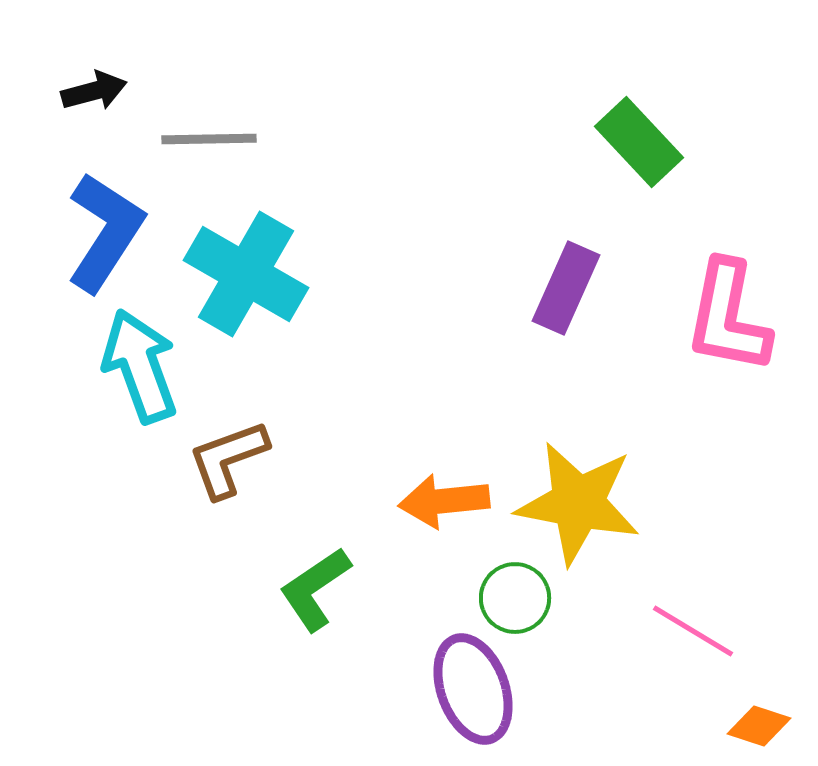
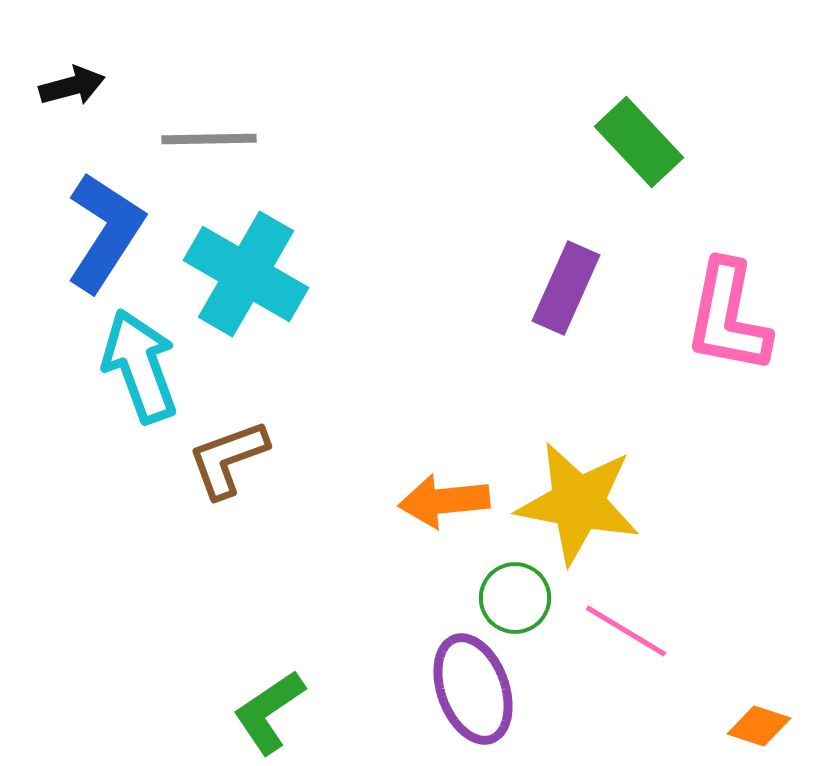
black arrow: moved 22 px left, 5 px up
green L-shape: moved 46 px left, 123 px down
pink line: moved 67 px left
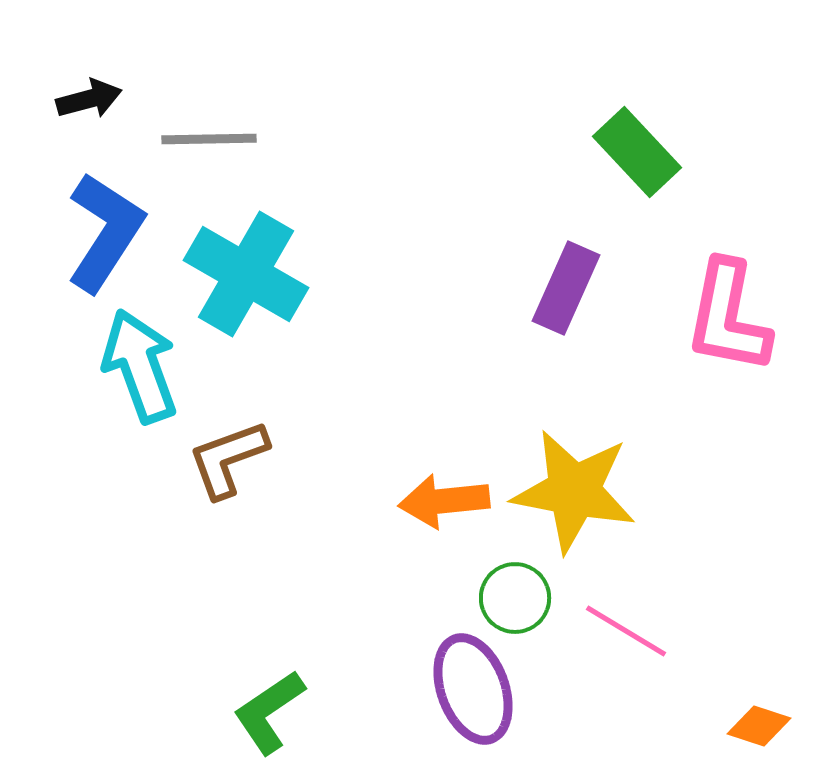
black arrow: moved 17 px right, 13 px down
green rectangle: moved 2 px left, 10 px down
yellow star: moved 4 px left, 12 px up
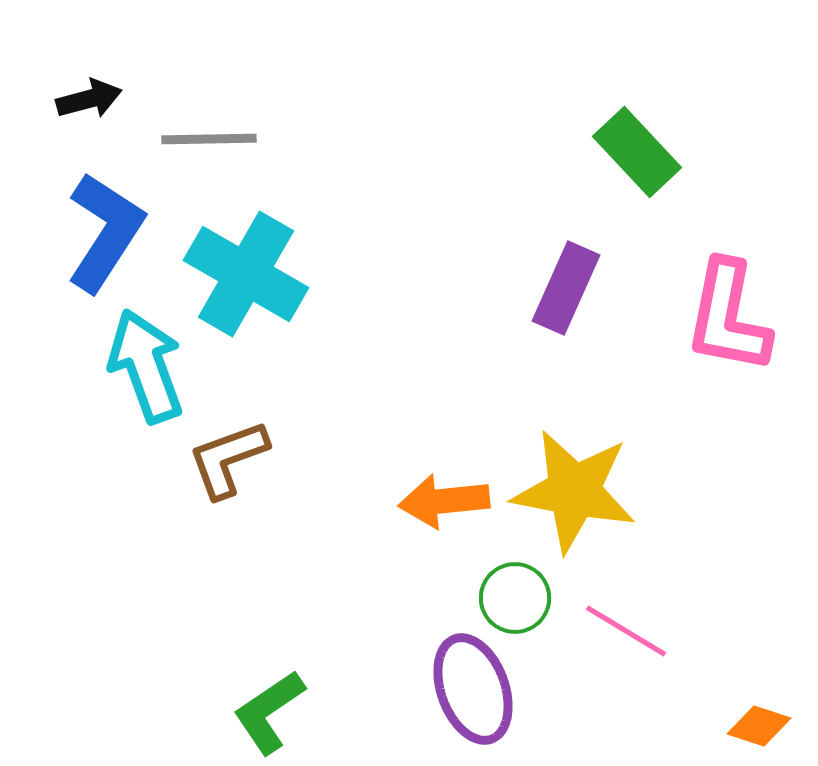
cyan arrow: moved 6 px right
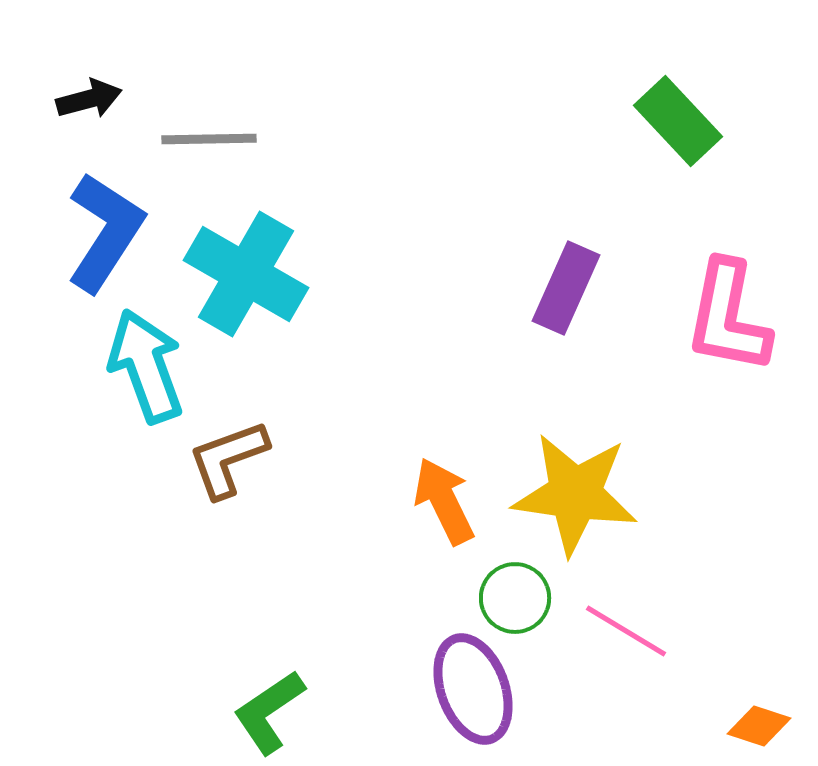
green rectangle: moved 41 px right, 31 px up
yellow star: moved 1 px right, 3 px down; rotated 3 degrees counterclockwise
orange arrow: rotated 70 degrees clockwise
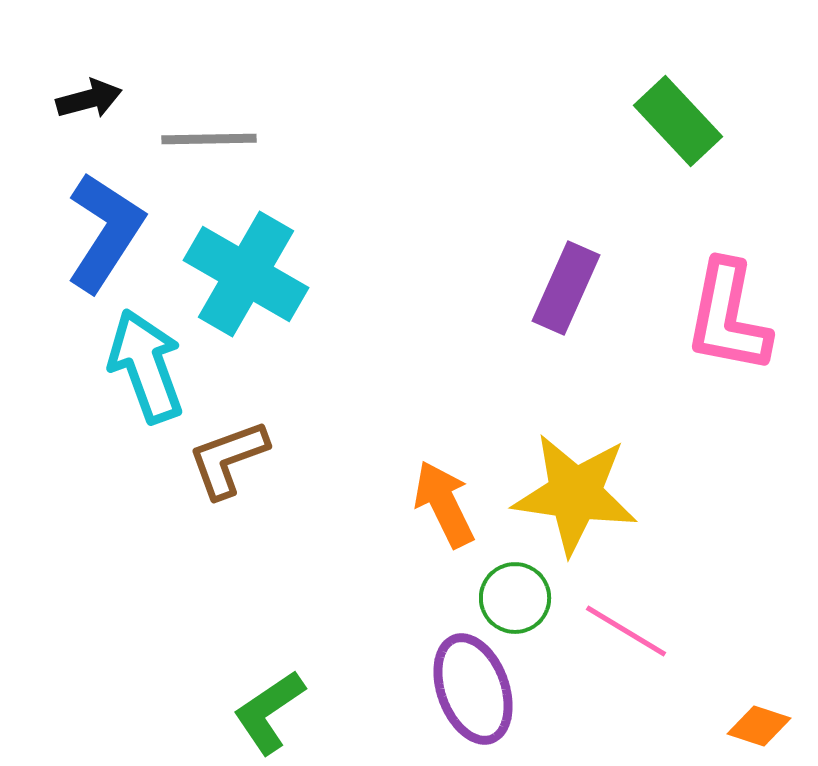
orange arrow: moved 3 px down
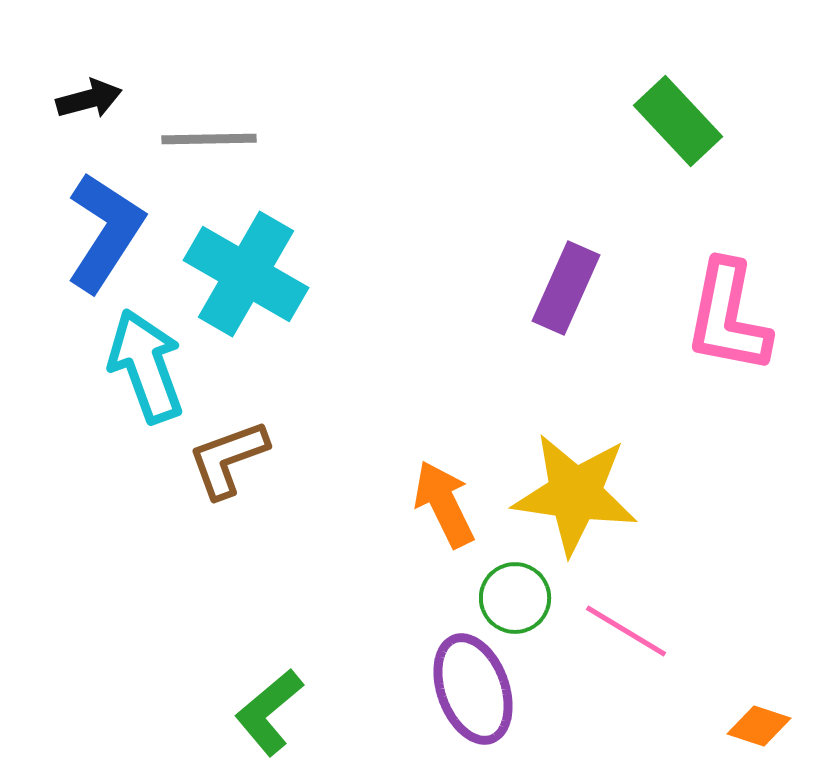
green L-shape: rotated 6 degrees counterclockwise
